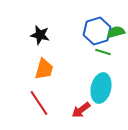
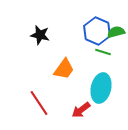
blue hexagon: rotated 20 degrees counterclockwise
orange trapezoid: moved 20 px right; rotated 20 degrees clockwise
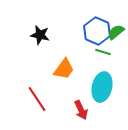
green semicircle: rotated 24 degrees counterclockwise
cyan ellipse: moved 1 px right, 1 px up
red line: moved 2 px left, 4 px up
red arrow: rotated 78 degrees counterclockwise
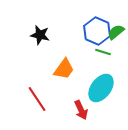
cyan ellipse: moved 1 px left, 1 px down; rotated 24 degrees clockwise
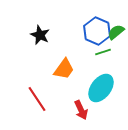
black star: rotated 12 degrees clockwise
green line: rotated 35 degrees counterclockwise
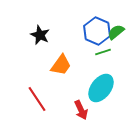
orange trapezoid: moved 3 px left, 4 px up
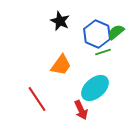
blue hexagon: moved 3 px down
black star: moved 20 px right, 14 px up
cyan ellipse: moved 6 px left; rotated 12 degrees clockwise
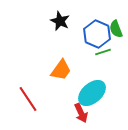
green semicircle: moved 3 px up; rotated 72 degrees counterclockwise
orange trapezoid: moved 5 px down
cyan ellipse: moved 3 px left, 5 px down
red line: moved 9 px left
red arrow: moved 3 px down
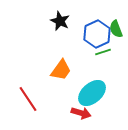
blue hexagon: rotated 12 degrees clockwise
red arrow: rotated 48 degrees counterclockwise
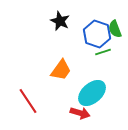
green semicircle: moved 1 px left
blue hexagon: rotated 16 degrees counterclockwise
red line: moved 2 px down
red arrow: moved 1 px left
